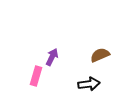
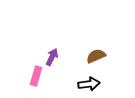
brown semicircle: moved 4 px left, 1 px down
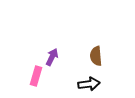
brown semicircle: rotated 72 degrees counterclockwise
